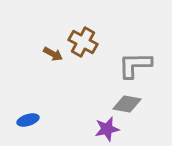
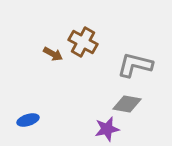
gray L-shape: rotated 15 degrees clockwise
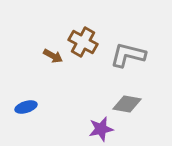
brown arrow: moved 2 px down
gray L-shape: moved 7 px left, 10 px up
blue ellipse: moved 2 px left, 13 px up
purple star: moved 6 px left
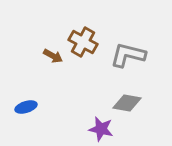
gray diamond: moved 1 px up
purple star: rotated 25 degrees clockwise
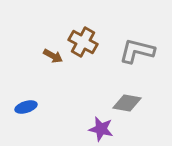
gray L-shape: moved 9 px right, 4 px up
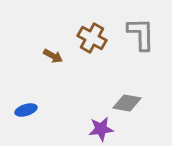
brown cross: moved 9 px right, 4 px up
gray L-shape: moved 4 px right, 17 px up; rotated 75 degrees clockwise
blue ellipse: moved 3 px down
purple star: rotated 20 degrees counterclockwise
